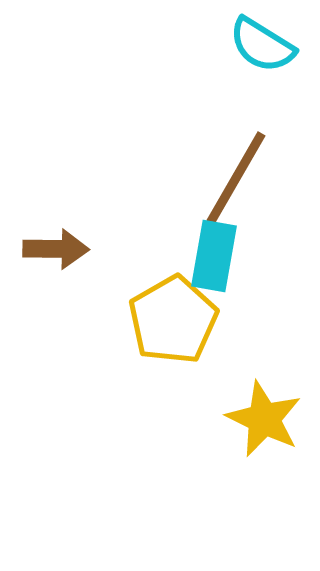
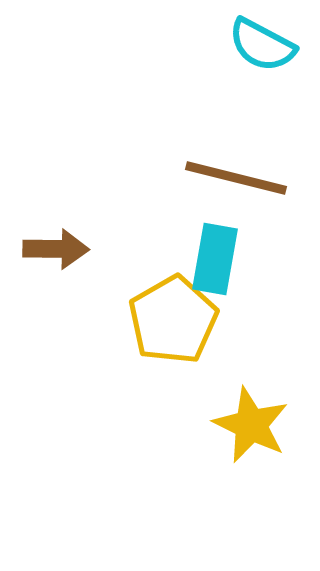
cyan semicircle: rotated 4 degrees counterclockwise
brown line: rotated 74 degrees clockwise
cyan rectangle: moved 1 px right, 3 px down
yellow star: moved 13 px left, 6 px down
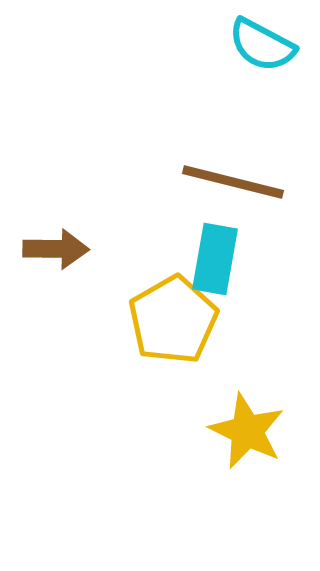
brown line: moved 3 px left, 4 px down
yellow star: moved 4 px left, 6 px down
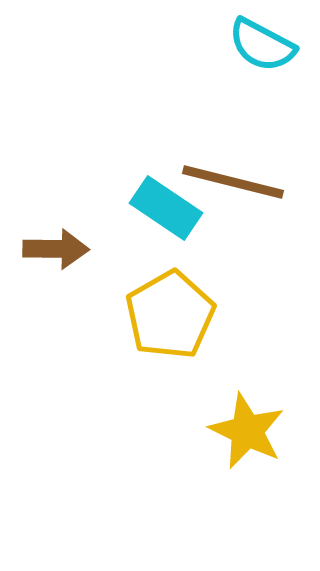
cyan rectangle: moved 49 px left, 51 px up; rotated 66 degrees counterclockwise
yellow pentagon: moved 3 px left, 5 px up
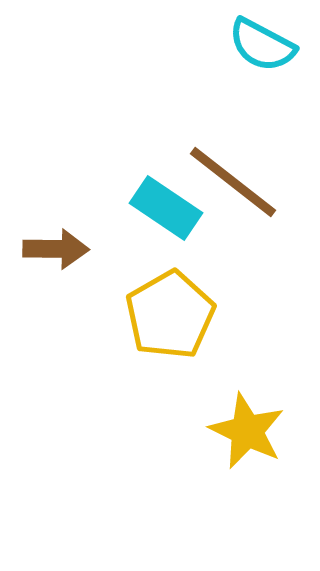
brown line: rotated 24 degrees clockwise
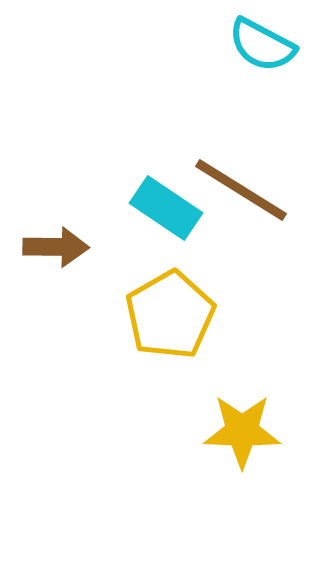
brown line: moved 8 px right, 8 px down; rotated 6 degrees counterclockwise
brown arrow: moved 2 px up
yellow star: moved 5 px left; rotated 24 degrees counterclockwise
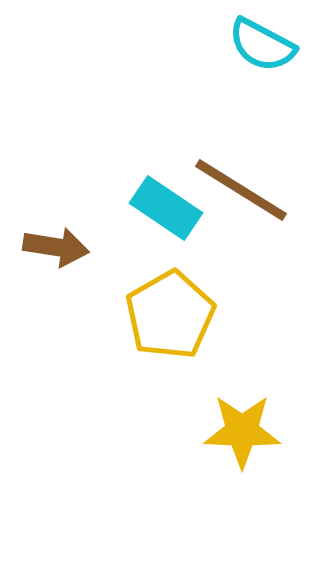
brown arrow: rotated 8 degrees clockwise
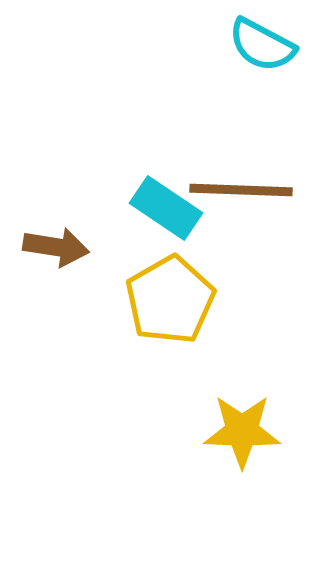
brown line: rotated 30 degrees counterclockwise
yellow pentagon: moved 15 px up
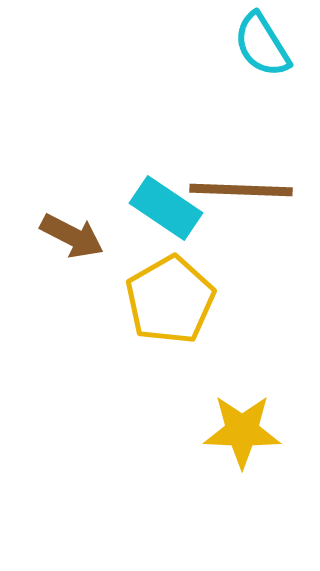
cyan semicircle: rotated 30 degrees clockwise
brown arrow: moved 16 px right, 11 px up; rotated 18 degrees clockwise
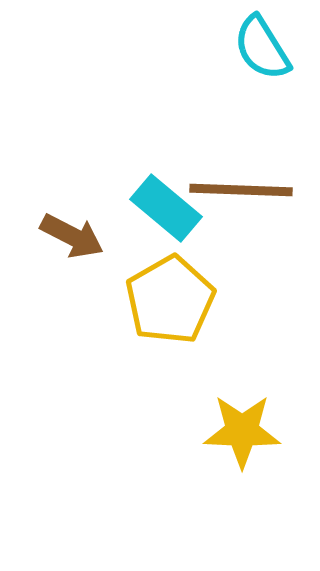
cyan semicircle: moved 3 px down
cyan rectangle: rotated 6 degrees clockwise
